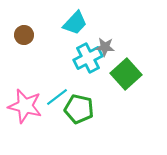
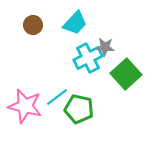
brown circle: moved 9 px right, 10 px up
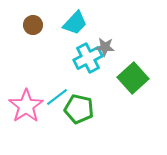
green square: moved 7 px right, 4 px down
pink star: moved 1 px right; rotated 24 degrees clockwise
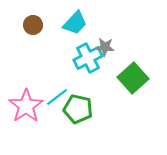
green pentagon: moved 1 px left
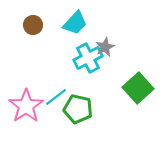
gray star: rotated 30 degrees counterclockwise
green square: moved 5 px right, 10 px down
cyan line: moved 1 px left
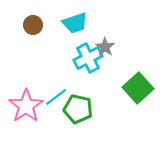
cyan trapezoid: rotated 28 degrees clockwise
gray star: rotated 12 degrees counterclockwise
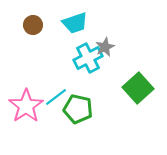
gray star: rotated 12 degrees clockwise
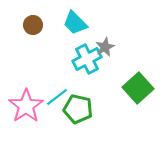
cyan trapezoid: rotated 64 degrees clockwise
cyan cross: moved 1 px left, 1 px down
cyan line: moved 1 px right
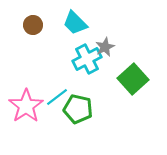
green square: moved 5 px left, 9 px up
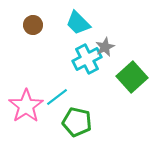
cyan trapezoid: moved 3 px right
green square: moved 1 px left, 2 px up
green pentagon: moved 1 px left, 13 px down
